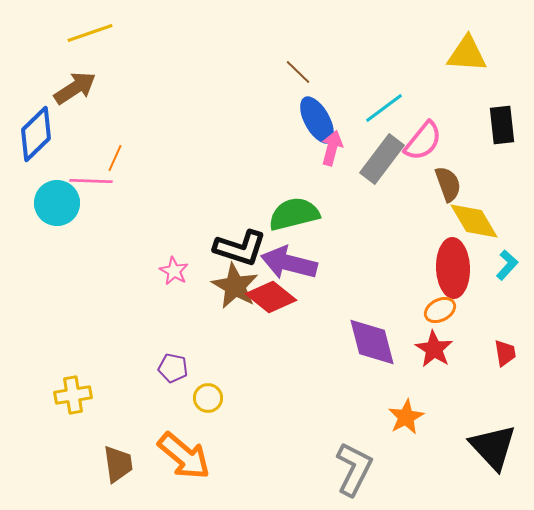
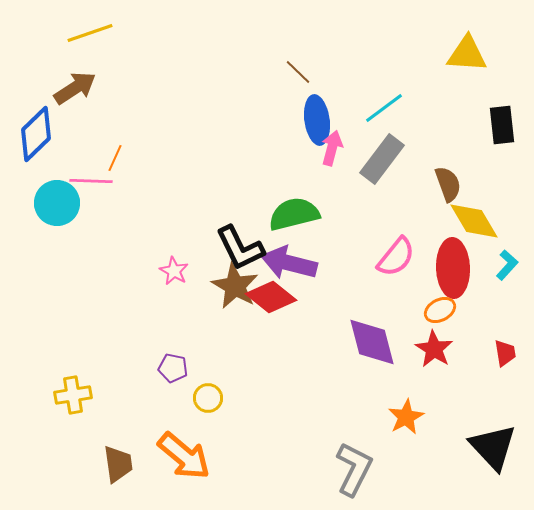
blue ellipse: rotated 21 degrees clockwise
pink semicircle: moved 27 px left, 116 px down
black L-shape: rotated 46 degrees clockwise
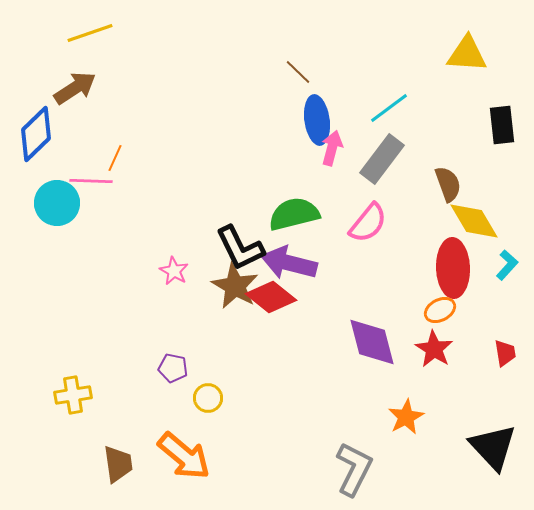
cyan line: moved 5 px right
pink semicircle: moved 28 px left, 34 px up
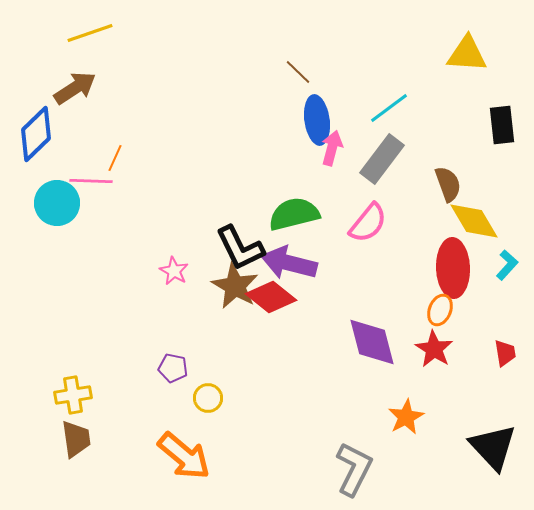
orange ellipse: rotated 40 degrees counterclockwise
brown trapezoid: moved 42 px left, 25 px up
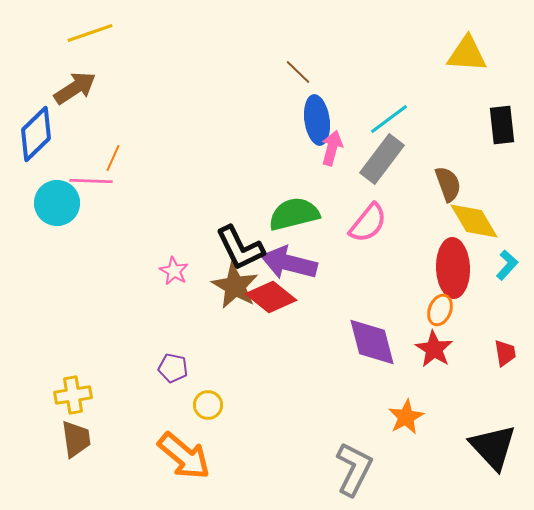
cyan line: moved 11 px down
orange line: moved 2 px left
yellow circle: moved 7 px down
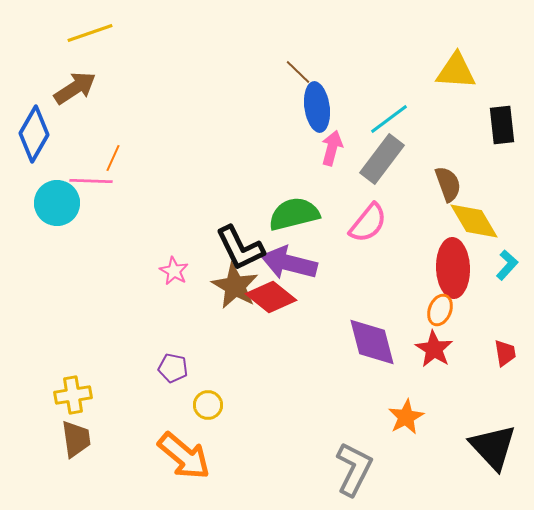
yellow triangle: moved 11 px left, 17 px down
blue ellipse: moved 13 px up
blue diamond: moved 2 px left; rotated 16 degrees counterclockwise
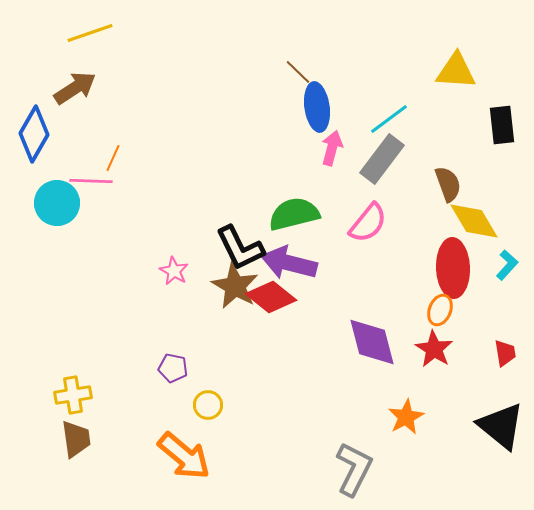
black triangle: moved 8 px right, 21 px up; rotated 8 degrees counterclockwise
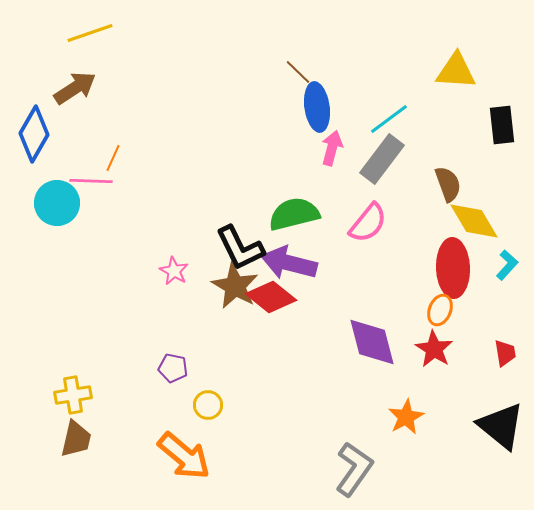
brown trapezoid: rotated 21 degrees clockwise
gray L-shape: rotated 8 degrees clockwise
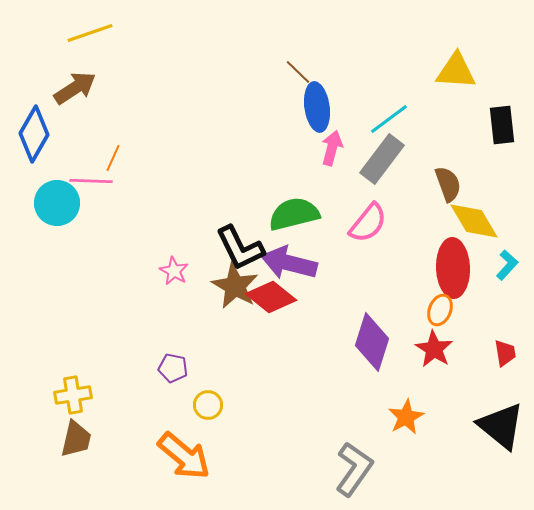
purple diamond: rotated 32 degrees clockwise
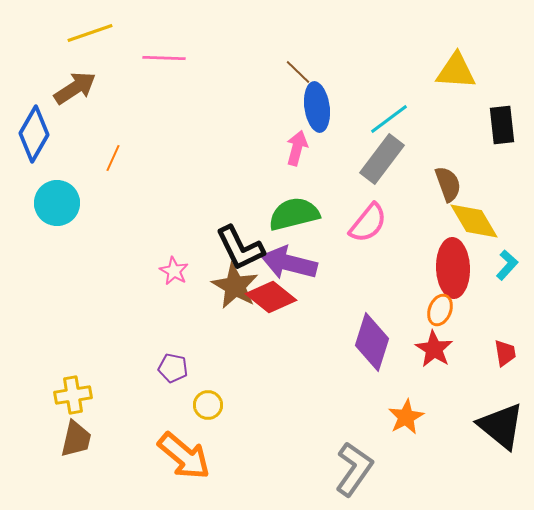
pink arrow: moved 35 px left
pink line: moved 73 px right, 123 px up
